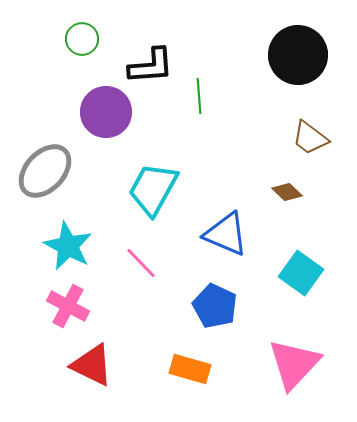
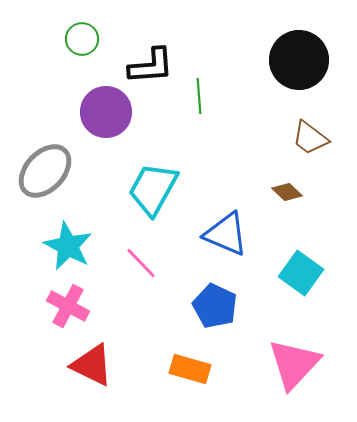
black circle: moved 1 px right, 5 px down
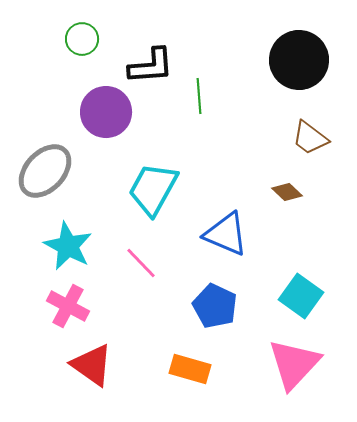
cyan square: moved 23 px down
red triangle: rotated 9 degrees clockwise
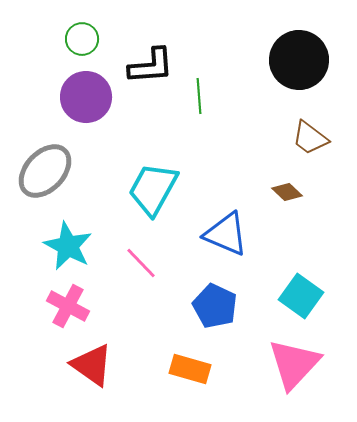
purple circle: moved 20 px left, 15 px up
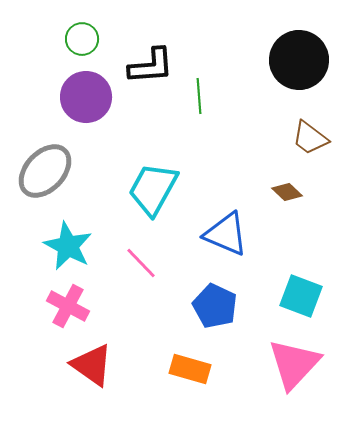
cyan square: rotated 15 degrees counterclockwise
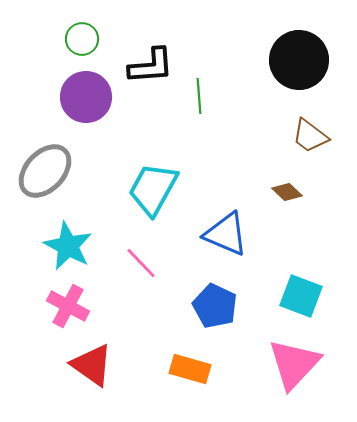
brown trapezoid: moved 2 px up
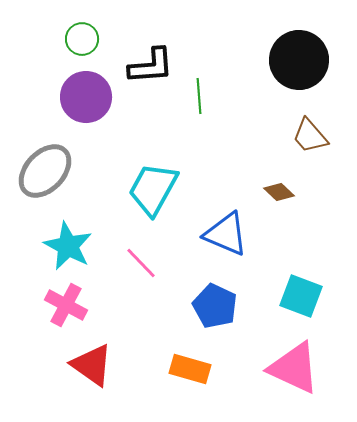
brown trapezoid: rotated 12 degrees clockwise
brown diamond: moved 8 px left
pink cross: moved 2 px left, 1 px up
pink triangle: moved 4 px down; rotated 48 degrees counterclockwise
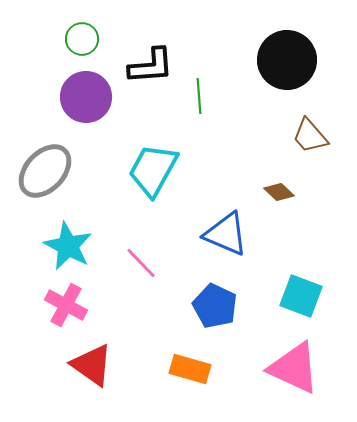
black circle: moved 12 px left
cyan trapezoid: moved 19 px up
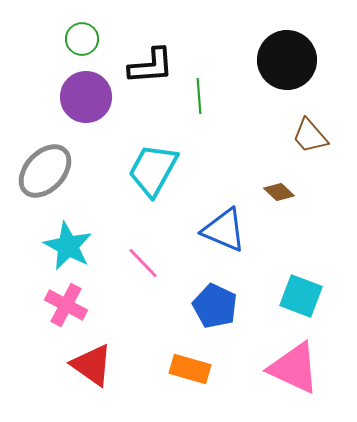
blue triangle: moved 2 px left, 4 px up
pink line: moved 2 px right
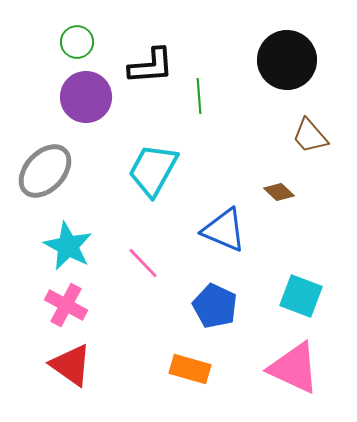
green circle: moved 5 px left, 3 px down
red triangle: moved 21 px left
